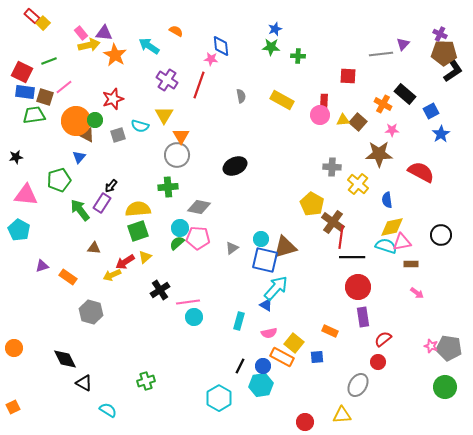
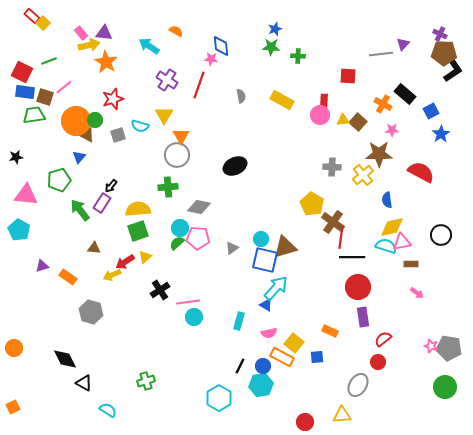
orange star at (115, 55): moved 9 px left, 7 px down
yellow cross at (358, 184): moved 5 px right, 9 px up; rotated 10 degrees clockwise
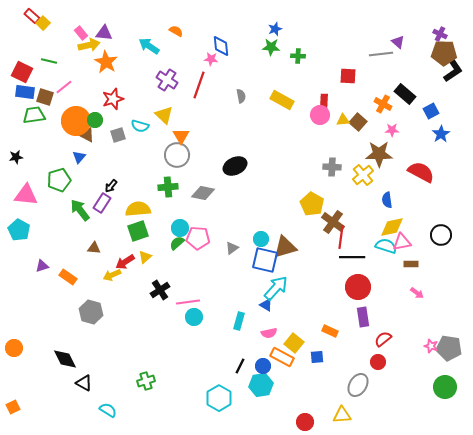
purple triangle at (403, 44): moved 5 px left, 2 px up; rotated 32 degrees counterclockwise
green line at (49, 61): rotated 35 degrees clockwise
yellow triangle at (164, 115): rotated 18 degrees counterclockwise
gray diamond at (199, 207): moved 4 px right, 14 px up
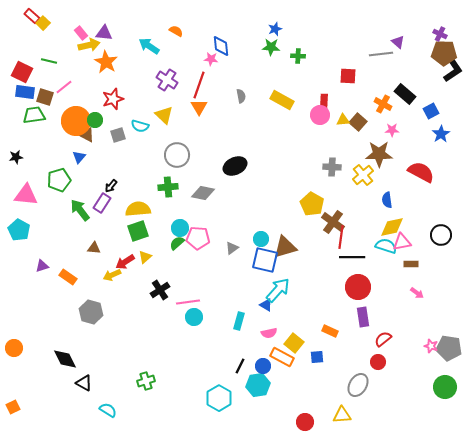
orange triangle at (181, 136): moved 18 px right, 29 px up
cyan arrow at (276, 288): moved 2 px right, 2 px down
cyan hexagon at (261, 385): moved 3 px left
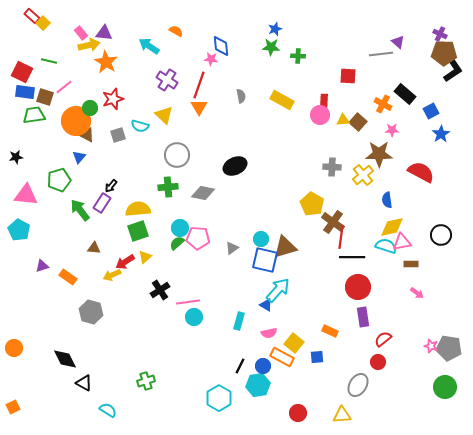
green circle at (95, 120): moved 5 px left, 12 px up
red circle at (305, 422): moved 7 px left, 9 px up
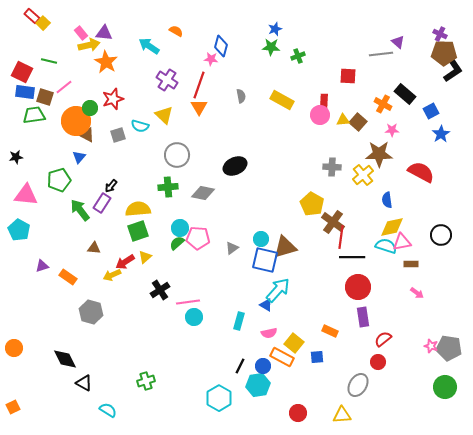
blue diamond at (221, 46): rotated 20 degrees clockwise
green cross at (298, 56): rotated 24 degrees counterclockwise
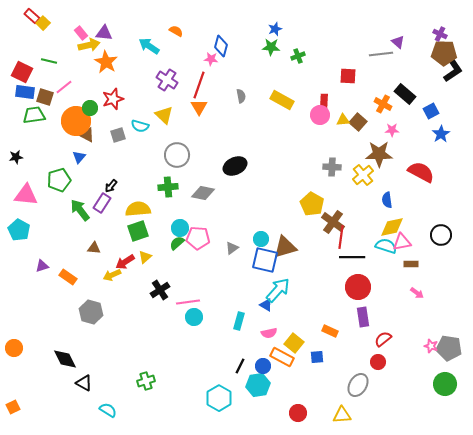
green circle at (445, 387): moved 3 px up
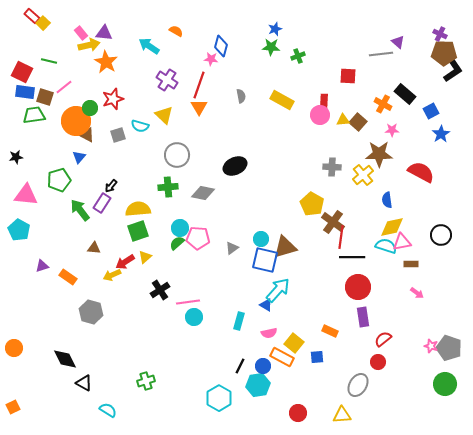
gray pentagon at (449, 348): rotated 10 degrees clockwise
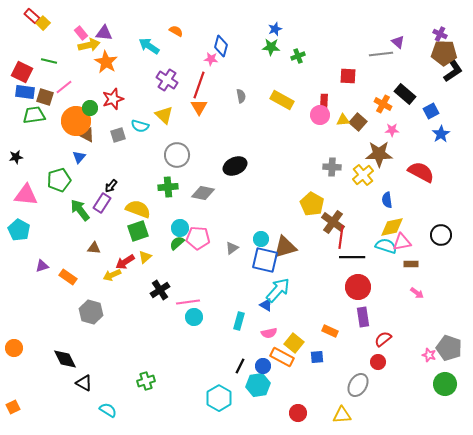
yellow semicircle at (138, 209): rotated 25 degrees clockwise
pink star at (431, 346): moved 2 px left, 9 px down
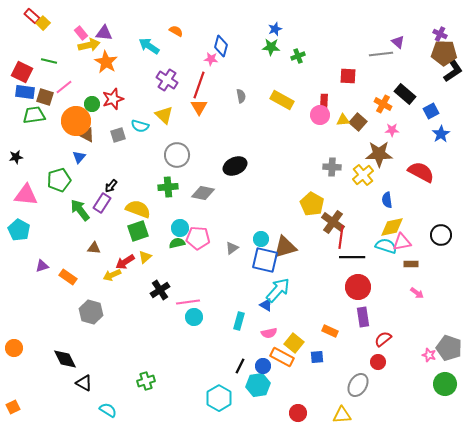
green circle at (90, 108): moved 2 px right, 4 px up
green semicircle at (177, 243): rotated 28 degrees clockwise
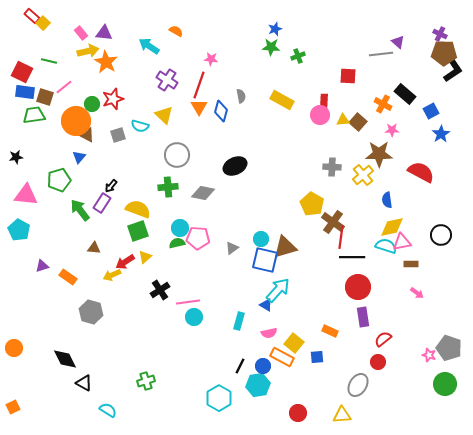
yellow arrow at (89, 45): moved 1 px left, 6 px down
blue diamond at (221, 46): moved 65 px down
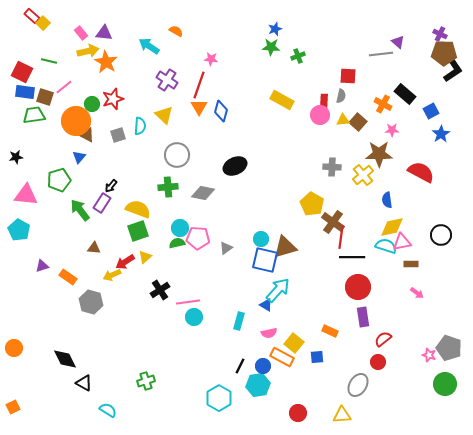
gray semicircle at (241, 96): moved 100 px right; rotated 24 degrees clockwise
cyan semicircle at (140, 126): rotated 102 degrees counterclockwise
gray triangle at (232, 248): moved 6 px left
gray hexagon at (91, 312): moved 10 px up
